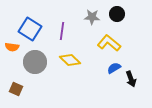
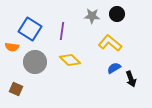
gray star: moved 1 px up
yellow L-shape: moved 1 px right
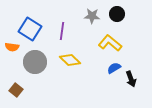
brown square: moved 1 px down; rotated 16 degrees clockwise
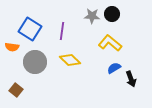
black circle: moved 5 px left
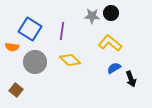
black circle: moved 1 px left, 1 px up
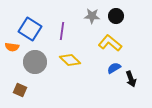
black circle: moved 5 px right, 3 px down
brown square: moved 4 px right; rotated 16 degrees counterclockwise
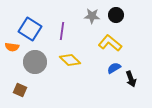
black circle: moved 1 px up
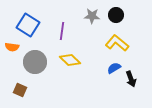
blue square: moved 2 px left, 4 px up
yellow L-shape: moved 7 px right
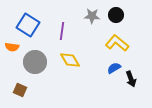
yellow diamond: rotated 15 degrees clockwise
